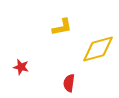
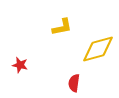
red star: moved 1 px left, 2 px up
red semicircle: moved 5 px right
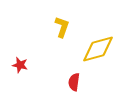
yellow L-shape: rotated 60 degrees counterclockwise
red semicircle: moved 1 px up
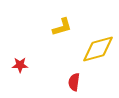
yellow L-shape: rotated 55 degrees clockwise
red star: rotated 14 degrees counterclockwise
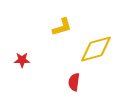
yellow diamond: moved 2 px left
red star: moved 2 px right, 5 px up
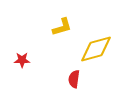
red semicircle: moved 3 px up
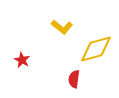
yellow L-shape: rotated 55 degrees clockwise
red star: rotated 28 degrees clockwise
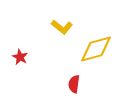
red star: moved 2 px left, 3 px up
red semicircle: moved 5 px down
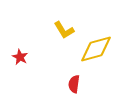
yellow L-shape: moved 2 px right, 3 px down; rotated 20 degrees clockwise
